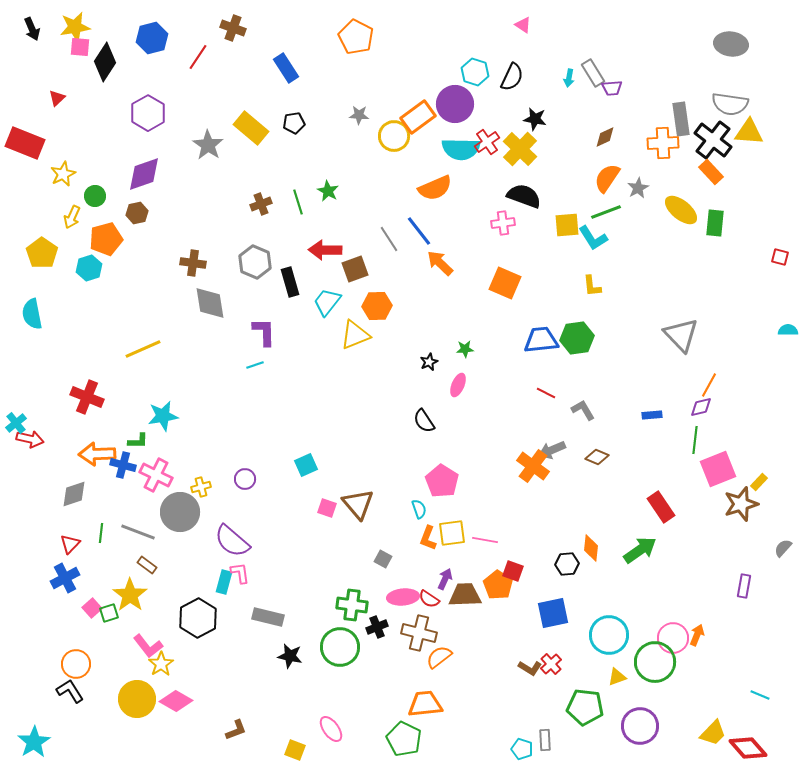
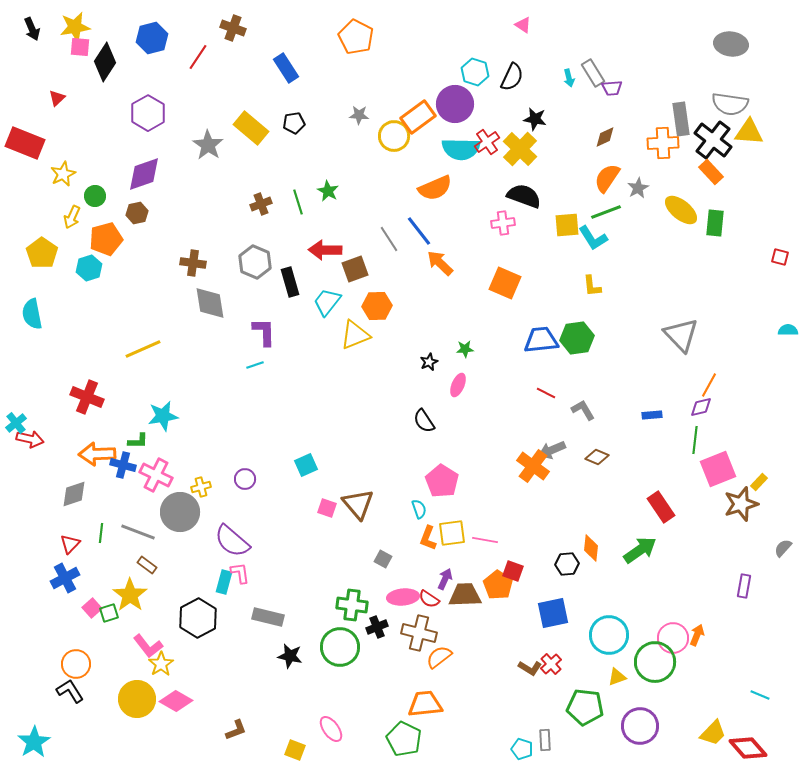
cyan arrow at (569, 78): rotated 24 degrees counterclockwise
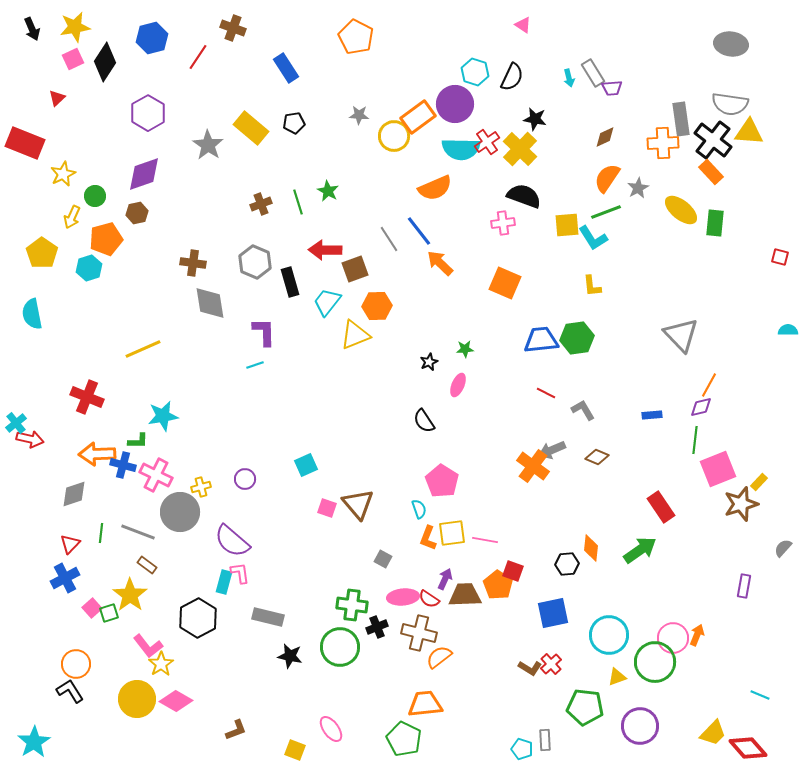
pink square at (80, 47): moved 7 px left, 12 px down; rotated 30 degrees counterclockwise
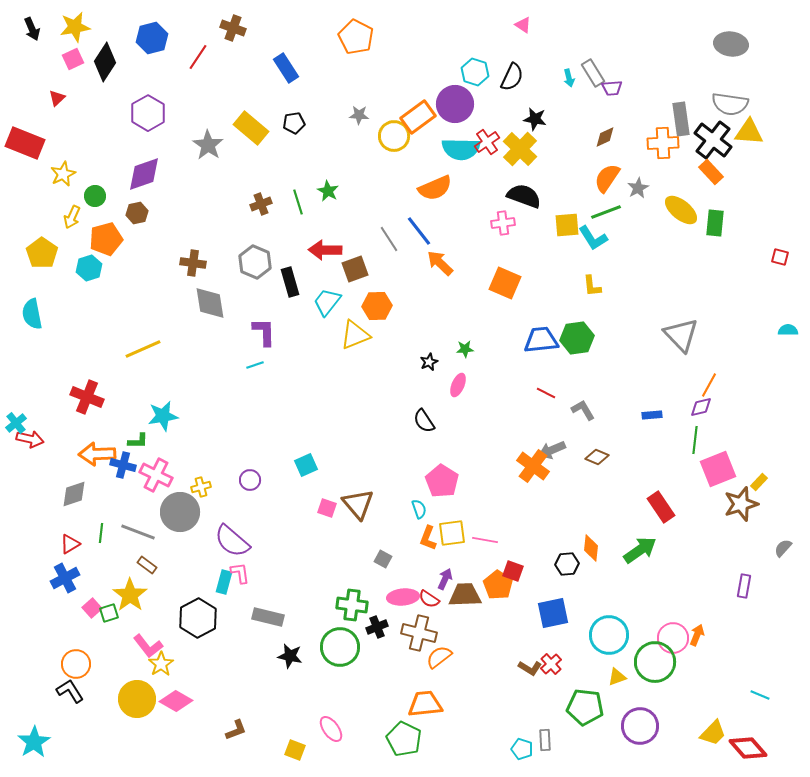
purple circle at (245, 479): moved 5 px right, 1 px down
red triangle at (70, 544): rotated 15 degrees clockwise
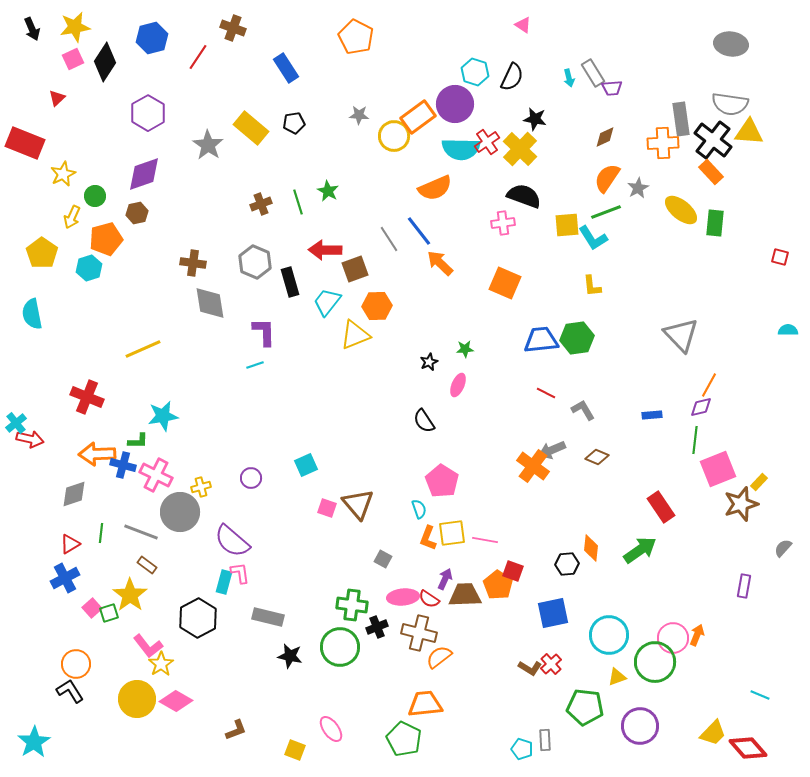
purple circle at (250, 480): moved 1 px right, 2 px up
gray line at (138, 532): moved 3 px right
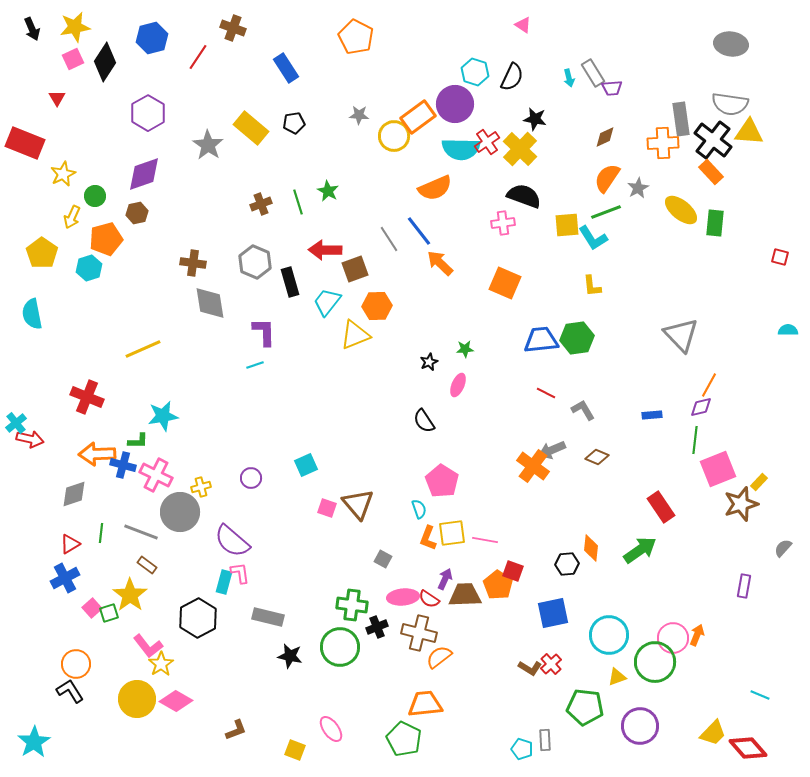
red triangle at (57, 98): rotated 18 degrees counterclockwise
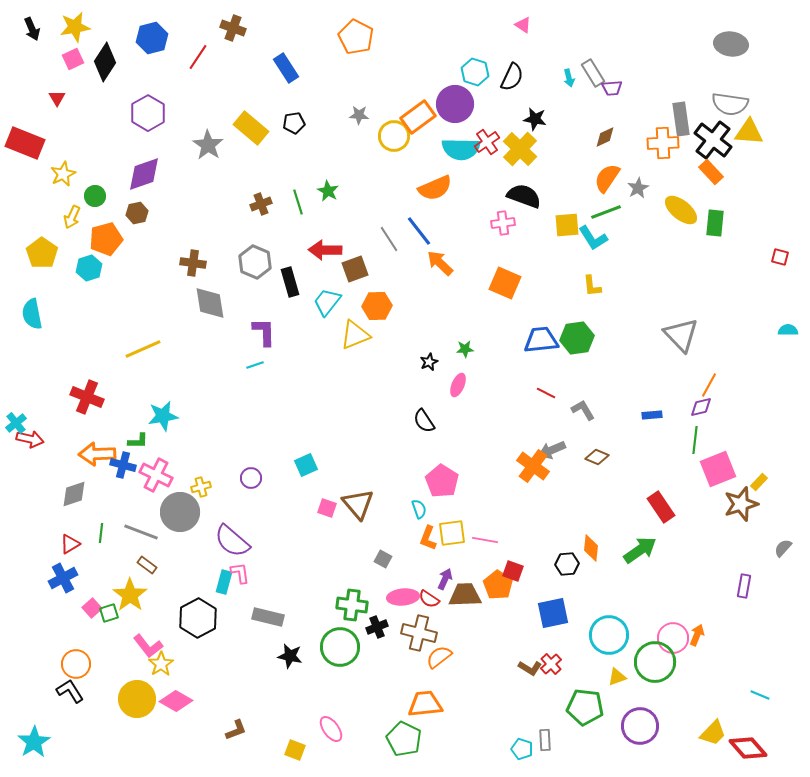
blue cross at (65, 578): moved 2 px left
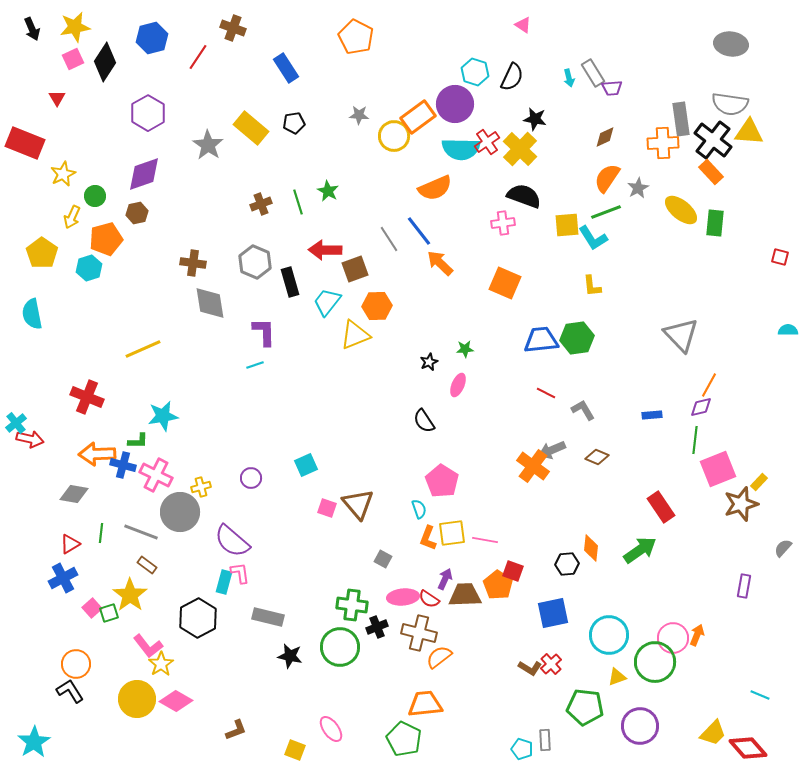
gray diamond at (74, 494): rotated 28 degrees clockwise
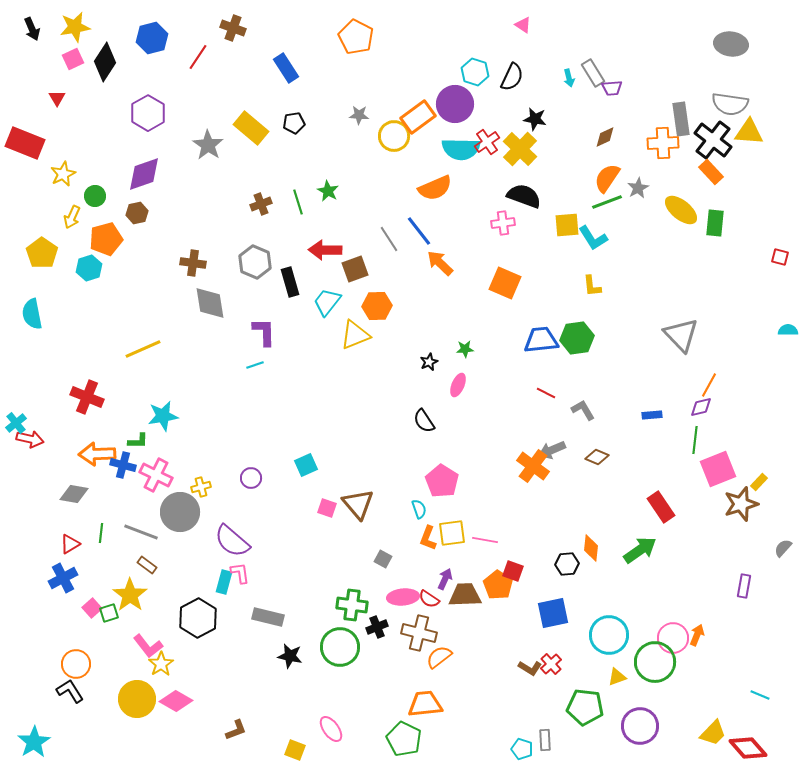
green line at (606, 212): moved 1 px right, 10 px up
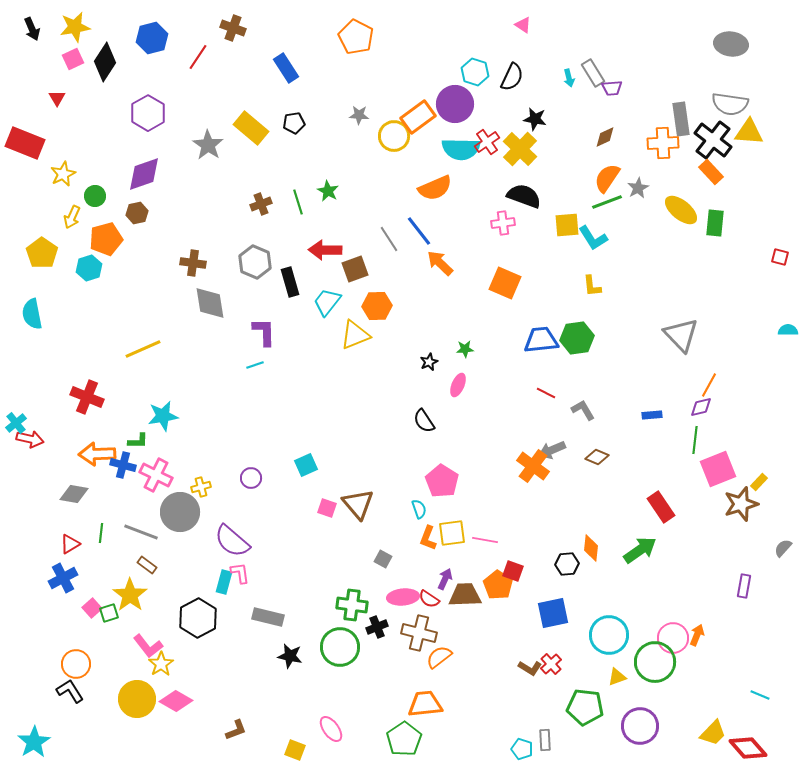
green pentagon at (404, 739): rotated 12 degrees clockwise
